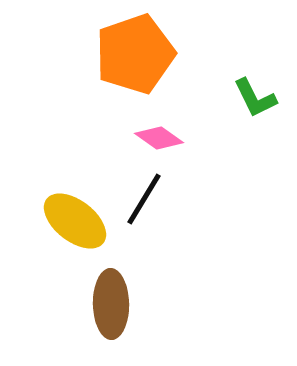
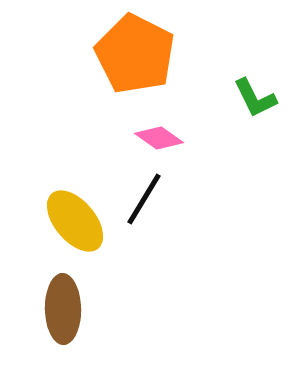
orange pentagon: rotated 26 degrees counterclockwise
yellow ellipse: rotated 12 degrees clockwise
brown ellipse: moved 48 px left, 5 px down
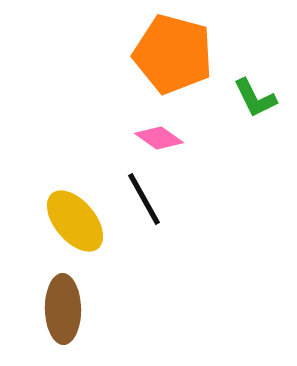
orange pentagon: moved 38 px right; rotated 12 degrees counterclockwise
black line: rotated 60 degrees counterclockwise
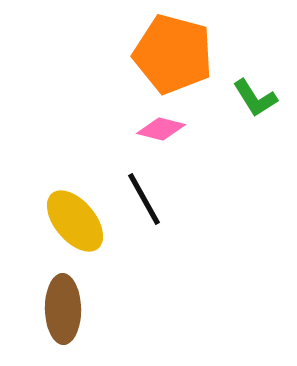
green L-shape: rotated 6 degrees counterclockwise
pink diamond: moved 2 px right, 9 px up; rotated 21 degrees counterclockwise
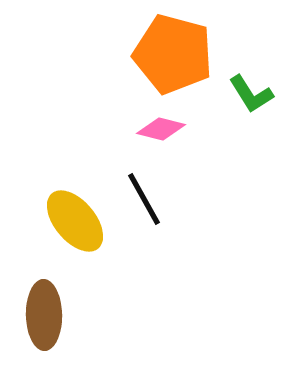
green L-shape: moved 4 px left, 4 px up
brown ellipse: moved 19 px left, 6 px down
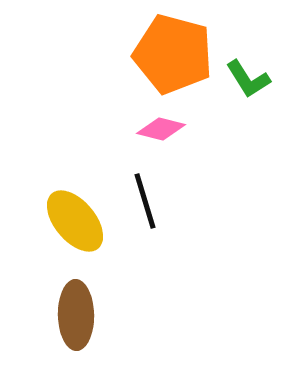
green L-shape: moved 3 px left, 15 px up
black line: moved 1 px right, 2 px down; rotated 12 degrees clockwise
brown ellipse: moved 32 px right
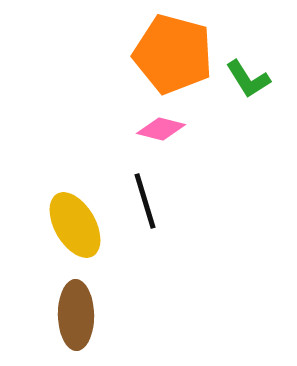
yellow ellipse: moved 4 px down; rotated 10 degrees clockwise
